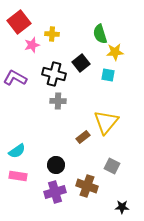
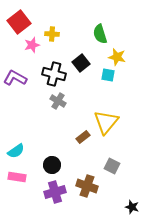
yellow star: moved 2 px right, 5 px down; rotated 18 degrees clockwise
gray cross: rotated 28 degrees clockwise
cyan semicircle: moved 1 px left
black circle: moved 4 px left
pink rectangle: moved 1 px left, 1 px down
black star: moved 10 px right; rotated 16 degrees clockwise
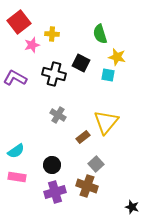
black square: rotated 24 degrees counterclockwise
gray cross: moved 14 px down
gray square: moved 16 px left, 2 px up; rotated 21 degrees clockwise
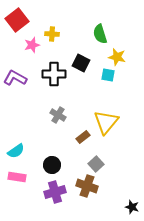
red square: moved 2 px left, 2 px up
black cross: rotated 15 degrees counterclockwise
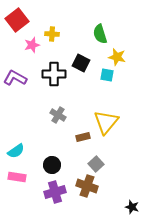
cyan square: moved 1 px left
brown rectangle: rotated 24 degrees clockwise
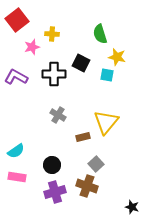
pink star: moved 2 px down
purple L-shape: moved 1 px right, 1 px up
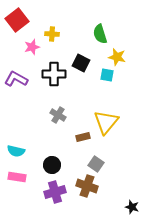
purple L-shape: moved 2 px down
cyan semicircle: rotated 48 degrees clockwise
gray square: rotated 14 degrees counterclockwise
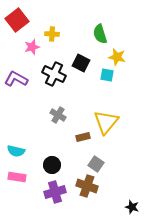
black cross: rotated 25 degrees clockwise
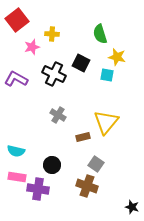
purple cross: moved 17 px left, 3 px up; rotated 25 degrees clockwise
